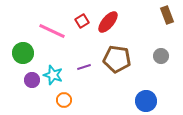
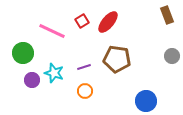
gray circle: moved 11 px right
cyan star: moved 1 px right, 2 px up
orange circle: moved 21 px right, 9 px up
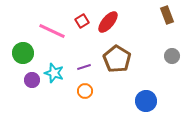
brown pentagon: rotated 24 degrees clockwise
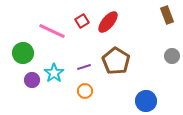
brown pentagon: moved 1 px left, 2 px down
cyan star: rotated 18 degrees clockwise
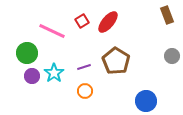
green circle: moved 4 px right
purple circle: moved 4 px up
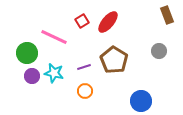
pink line: moved 2 px right, 6 px down
gray circle: moved 13 px left, 5 px up
brown pentagon: moved 2 px left, 1 px up
cyan star: rotated 24 degrees counterclockwise
blue circle: moved 5 px left
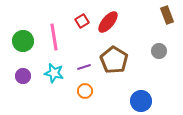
pink line: rotated 56 degrees clockwise
green circle: moved 4 px left, 12 px up
purple circle: moved 9 px left
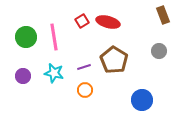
brown rectangle: moved 4 px left
red ellipse: rotated 65 degrees clockwise
green circle: moved 3 px right, 4 px up
orange circle: moved 1 px up
blue circle: moved 1 px right, 1 px up
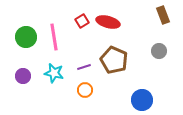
brown pentagon: rotated 8 degrees counterclockwise
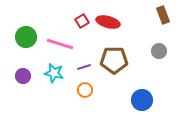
pink line: moved 6 px right, 7 px down; rotated 64 degrees counterclockwise
brown pentagon: rotated 24 degrees counterclockwise
